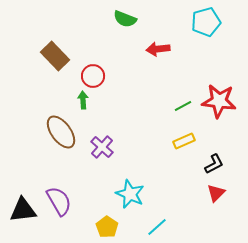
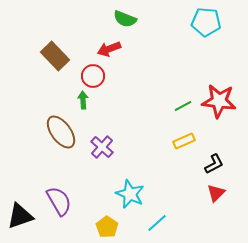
cyan pentagon: rotated 20 degrees clockwise
red arrow: moved 49 px left; rotated 15 degrees counterclockwise
black triangle: moved 3 px left, 6 px down; rotated 12 degrees counterclockwise
cyan line: moved 4 px up
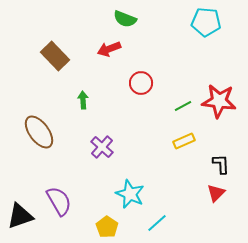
red circle: moved 48 px right, 7 px down
brown ellipse: moved 22 px left
black L-shape: moved 7 px right; rotated 65 degrees counterclockwise
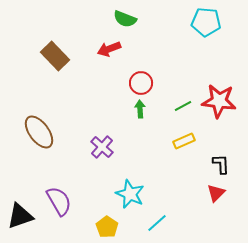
green arrow: moved 57 px right, 9 px down
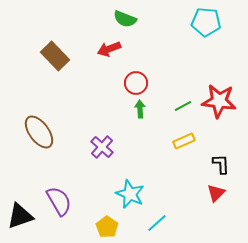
red circle: moved 5 px left
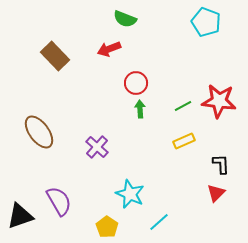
cyan pentagon: rotated 16 degrees clockwise
purple cross: moved 5 px left
cyan line: moved 2 px right, 1 px up
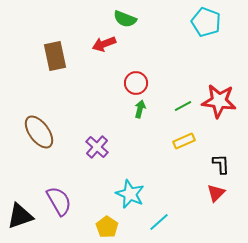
red arrow: moved 5 px left, 5 px up
brown rectangle: rotated 32 degrees clockwise
green arrow: rotated 18 degrees clockwise
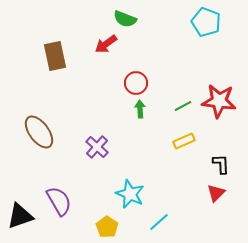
red arrow: moved 2 px right; rotated 15 degrees counterclockwise
green arrow: rotated 18 degrees counterclockwise
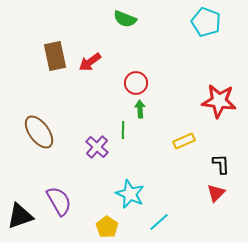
red arrow: moved 16 px left, 18 px down
green line: moved 60 px left, 24 px down; rotated 60 degrees counterclockwise
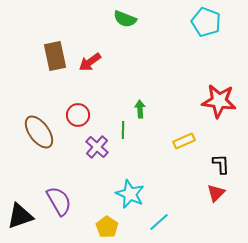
red circle: moved 58 px left, 32 px down
